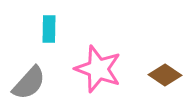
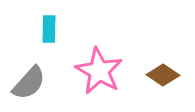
pink star: moved 1 px right, 2 px down; rotated 9 degrees clockwise
brown diamond: moved 2 px left
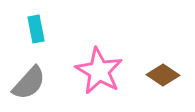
cyan rectangle: moved 13 px left; rotated 12 degrees counterclockwise
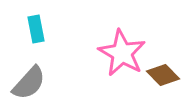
pink star: moved 23 px right, 18 px up
brown diamond: rotated 12 degrees clockwise
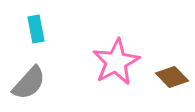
pink star: moved 6 px left, 9 px down; rotated 15 degrees clockwise
brown diamond: moved 9 px right, 2 px down
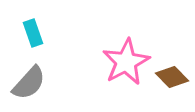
cyan rectangle: moved 3 px left, 4 px down; rotated 8 degrees counterclockwise
pink star: moved 10 px right
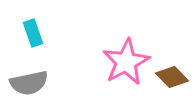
gray semicircle: rotated 36 degrees clockwise
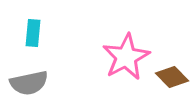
cyan rectangle: rotated 24 degrees clockwise
pink star: moved 5 px up
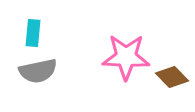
pink star: rotated 30 degrees clockwise
gray semicircle: moved 9 px right, 12 px up
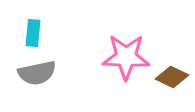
gray semicircle: moved 1 px left, 2 px down
brown diamond: rotated 20 degrees counterclockwise
